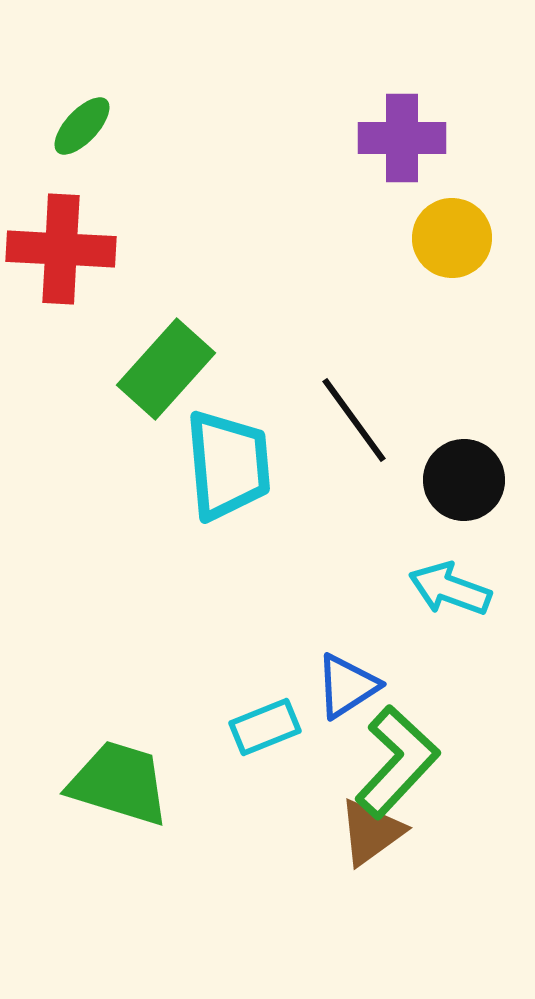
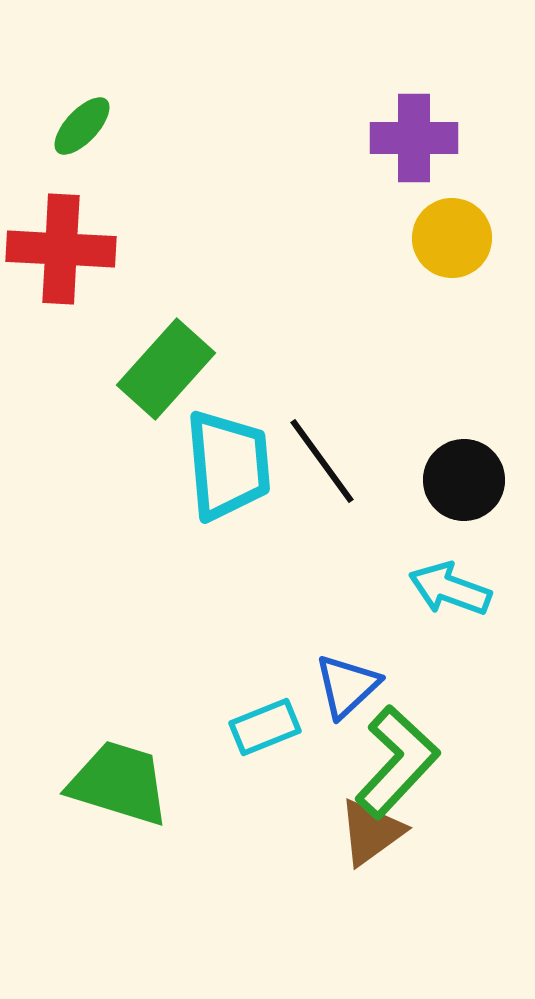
purple cross: moved 12 px right
black line: moved 32 px left, 41 px down
blue triangle: rotated 10 degrees counterclockwise
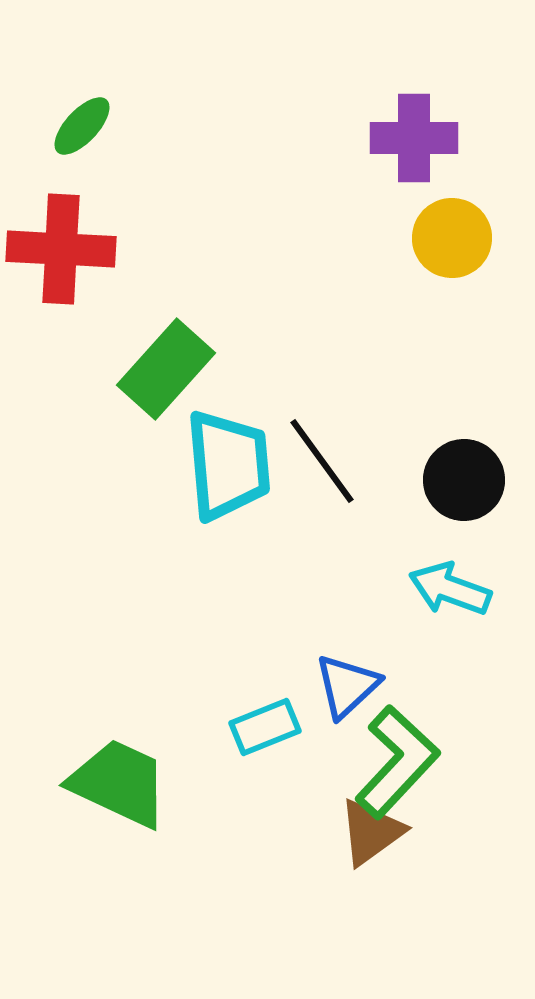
green trapezoid: rotated 8 degrees clockwise
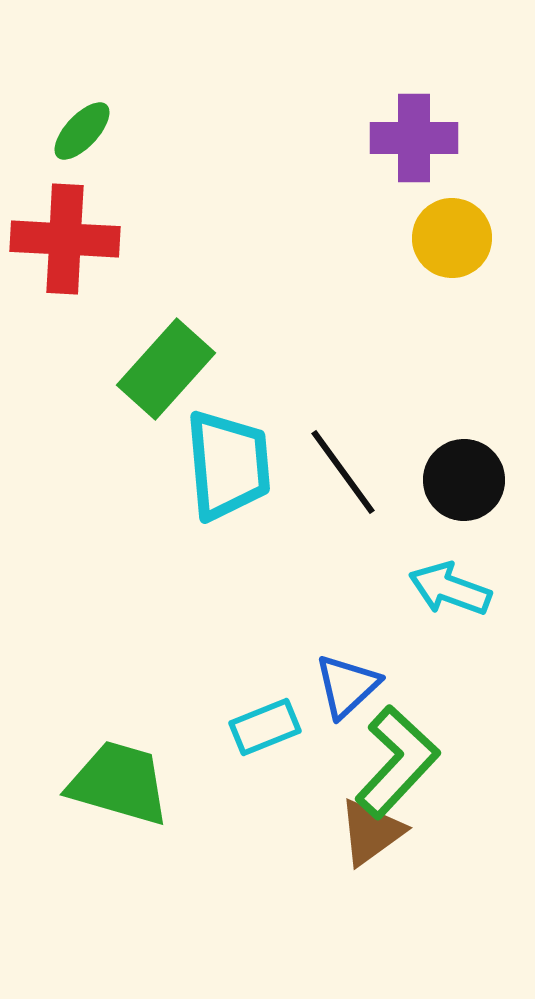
green ellipse: moved 5 px down
red cross: moved 4 px right, 10 px up
black line: moved 21 px right, 11 px down
green trapezoid: rotated 9 degrees counterclockwise
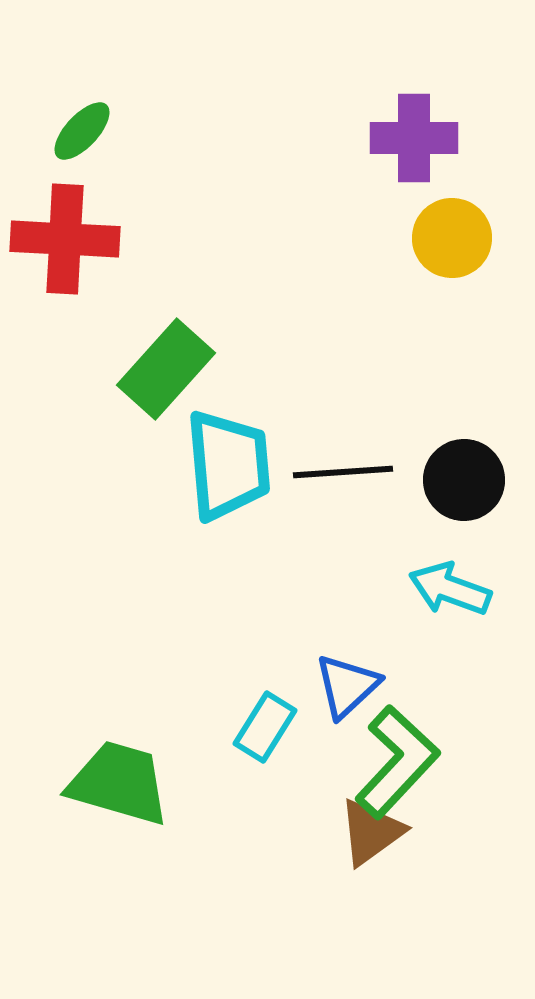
black line: rotated 58 degrees counterclockwise
cyan rectangle: rotated 36 degrees counterclockwise
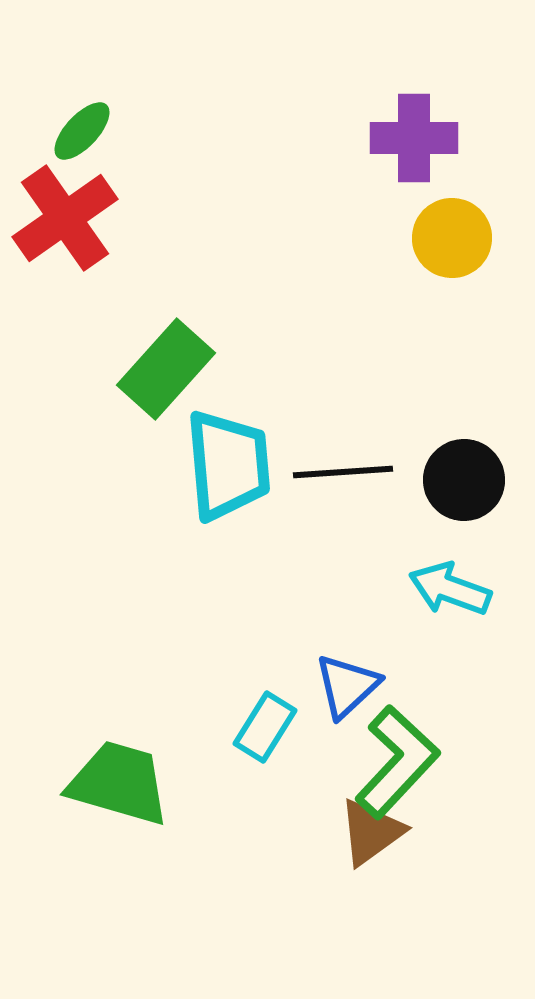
red cross: moved 21 px up; rotated 38 degrees counterclockwise
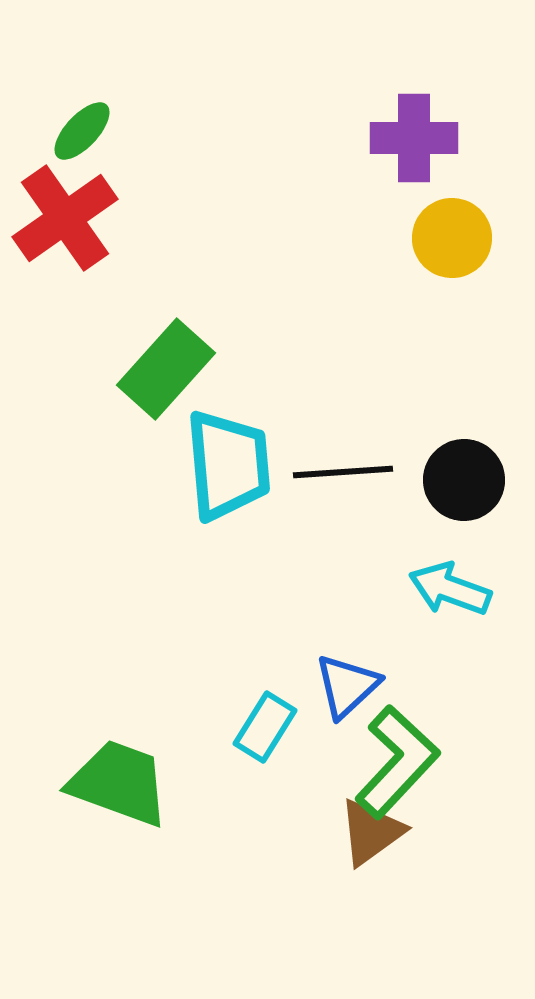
green trapezoid: rotated 4 degrees clockwise
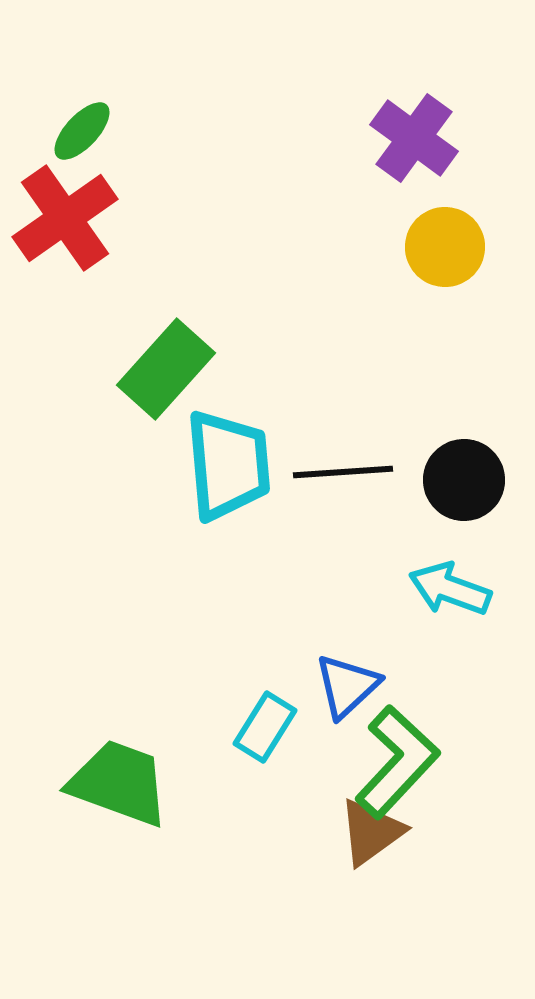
purple cross: rotated 36 degrees clockwise
yellow circle: moved 7 px left, 9 px down
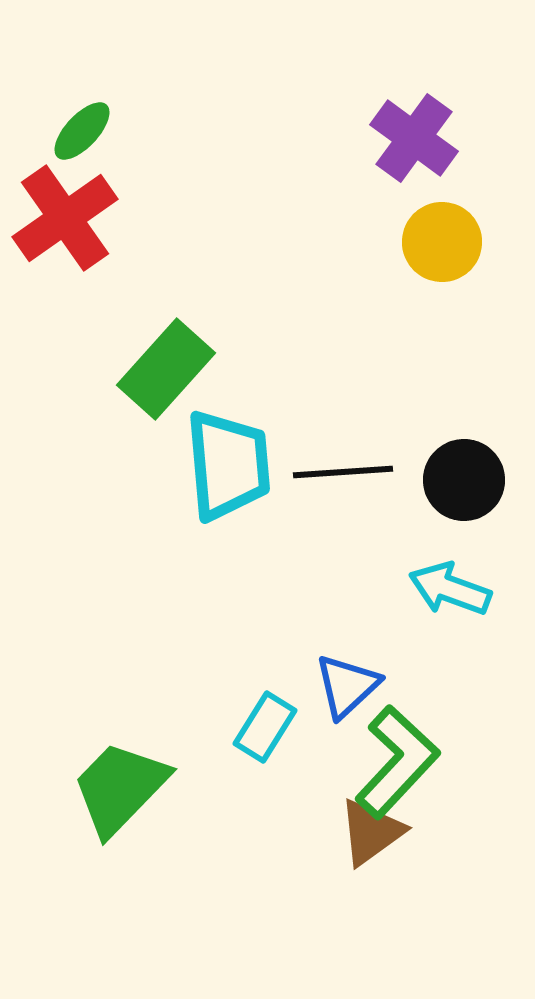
yellow circle: moved 3 px left, 5 px up
green trapezoid: moved 1 px right, 5 px down; rotated 66 degrees counterclockwise
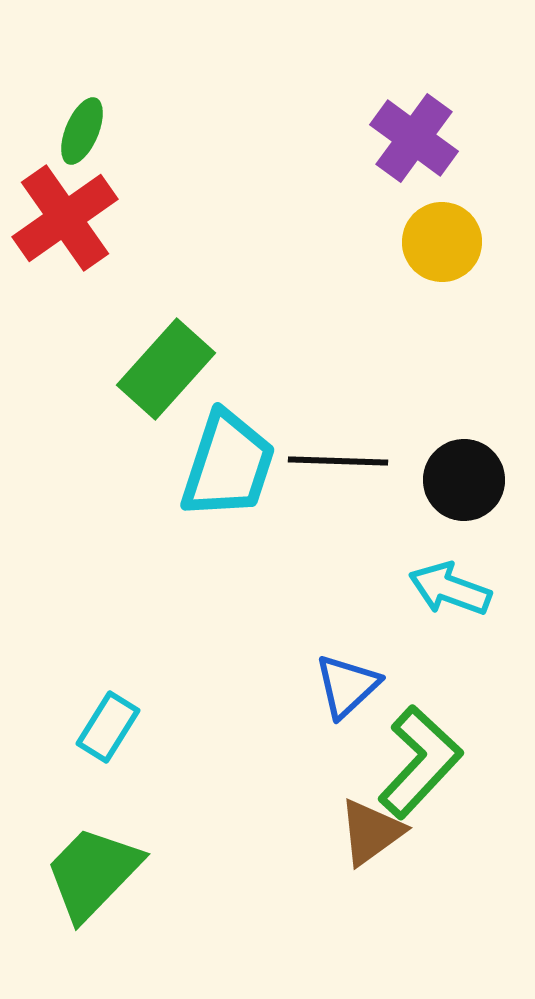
green ellipse: rotated 20 degrees counterclockwise
cyan trapezoid: rotated 23 degrees clockwise
black line: moved 5 px left, 11 px up; rotated 6 degrees clockwise
cyan rectangle: moved 157 px left
green L-shape: moved 23 px right
green trapezoid: moved 27 px left, 85 px down
